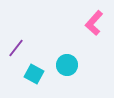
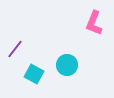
pink L-shape: rotated 20 degrees counterclockwise
purple line: moved 1 px left, 1 px down
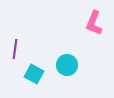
purple line: rotated 30 degrees counterclockwise
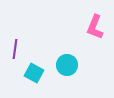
pink L-shape: moved 1 px right, 4 px down
cyan square: moved 1 px up
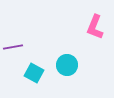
purple line: moved 2 px left, 2 px up; rotated 72 degrees clockwise
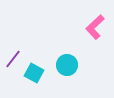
pink L-shape: rotated 25 degrees clockwise
purple line: moved 12 px down; rotated 42 degrees counterclockwise
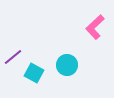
purple line: moved 2 px up; rotated 12 degrees clockwise
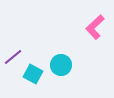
cyan circle: moved 6 px left
cyan square: moved 1 px left, 1 px down
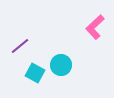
purple line: moved 7 px right, 11 px up
cyan square: moved 2 px right, 1 px up
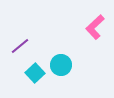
cyan square: rotated 18 degrees clockwise
